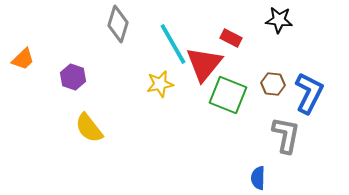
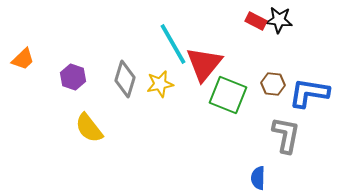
gray diamond: moved 7 px right, 55 px down
red rectangle: moved 25 px right, 17 px up
blue L-shape: rotated 108 degrees counterclockwise
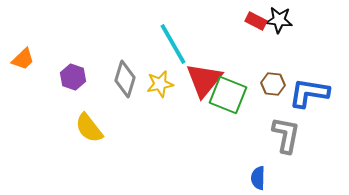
red triangle: moved 16 px down
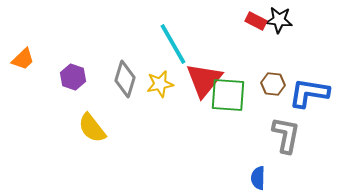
green square: rotated 18 degrees counterclockwise
yellow semicircle: moved 3 px right
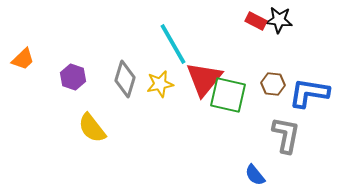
red triangle: moved 1 px up
green square: rotated 9 degrees clockwise
blue semicircle: moved 3 px left, 3 px up; rotated 40 degrees counterclockwise
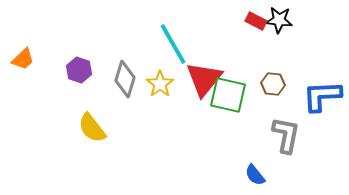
purple hexagon: moved 6 px right, 7 px up
yellow star: rotated 24 degrees counterclockwise
blue L-shape: moved 13 px right, 3 px down; rotated 12 degrees counterclockwise
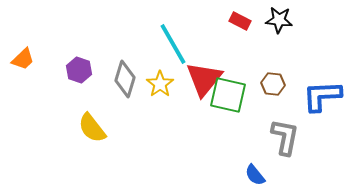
red rectangle: moved 16 px left
gray L-shape: moved 1 px left, 2 px down
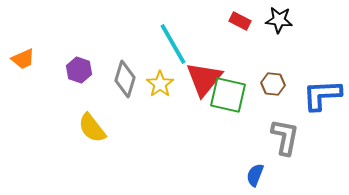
orange trapezoid: rotated 20 degrees clockwise
blue L-shape: moved 1 px up
blue semicircle: rotated 60 degrees clockwise
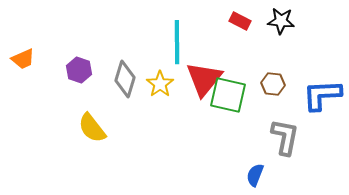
black star: moved 2 px right, 1 px down
cyan line: moved 4 px right, 2 px up; rotated 30 degrees clockwise
